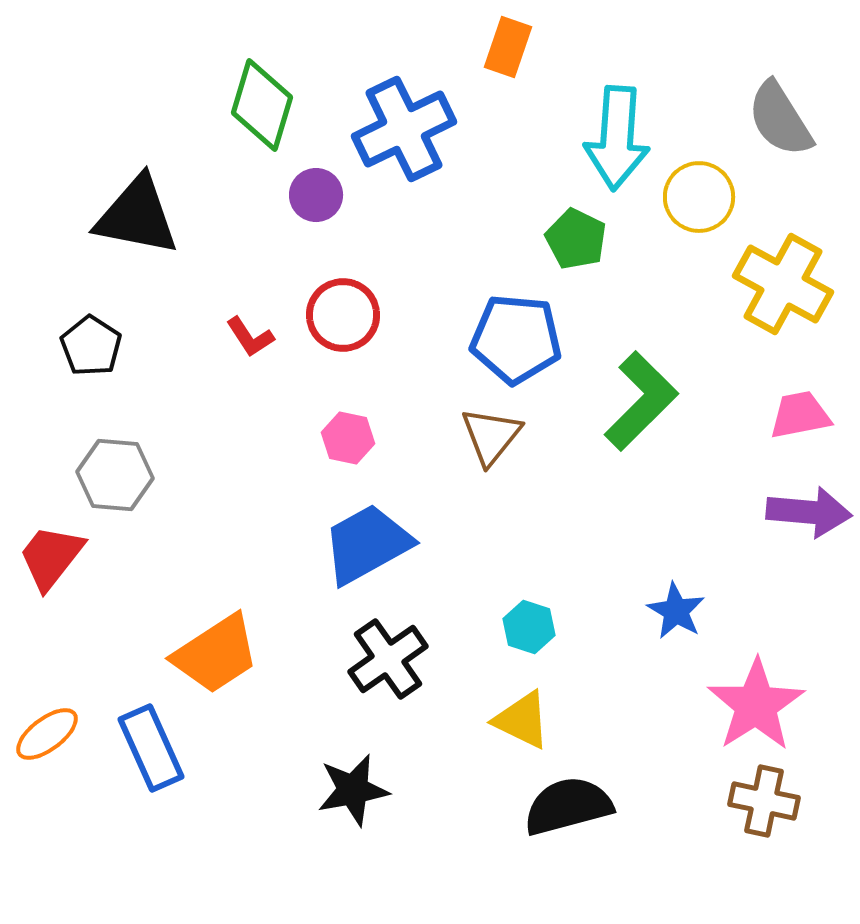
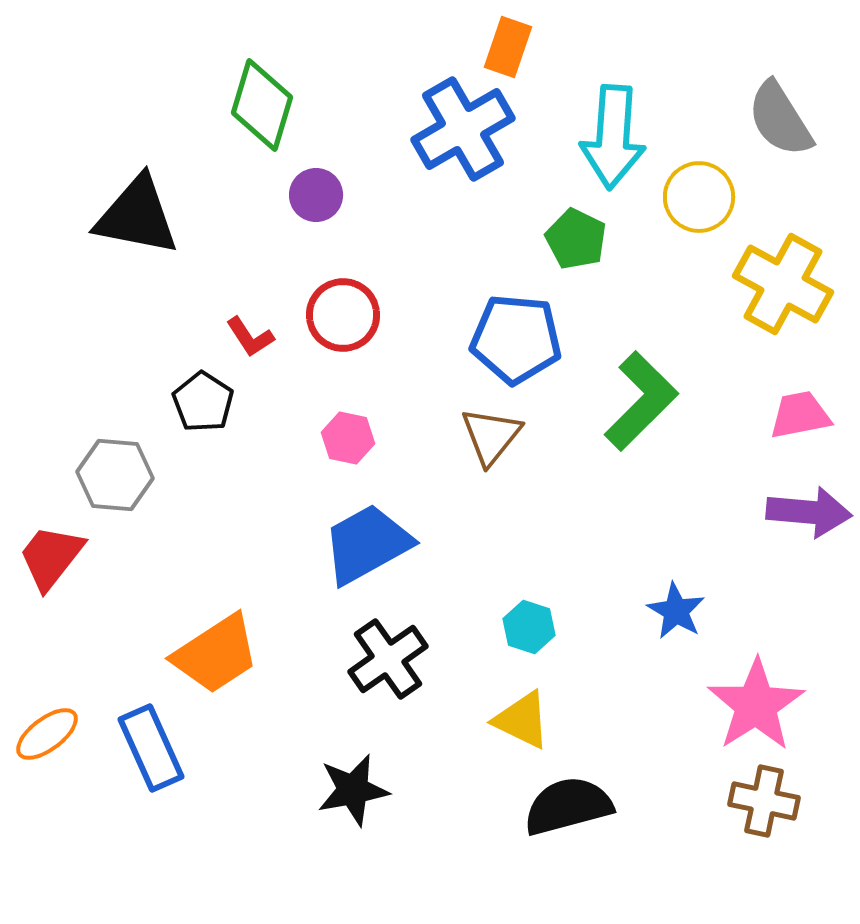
blue cross: moved 59 px right; rotated 4 degrees counterclockwise
cyan arrow: moved 4 px left, 1 px up
black pentagon: moved 112 px right, 56 px down
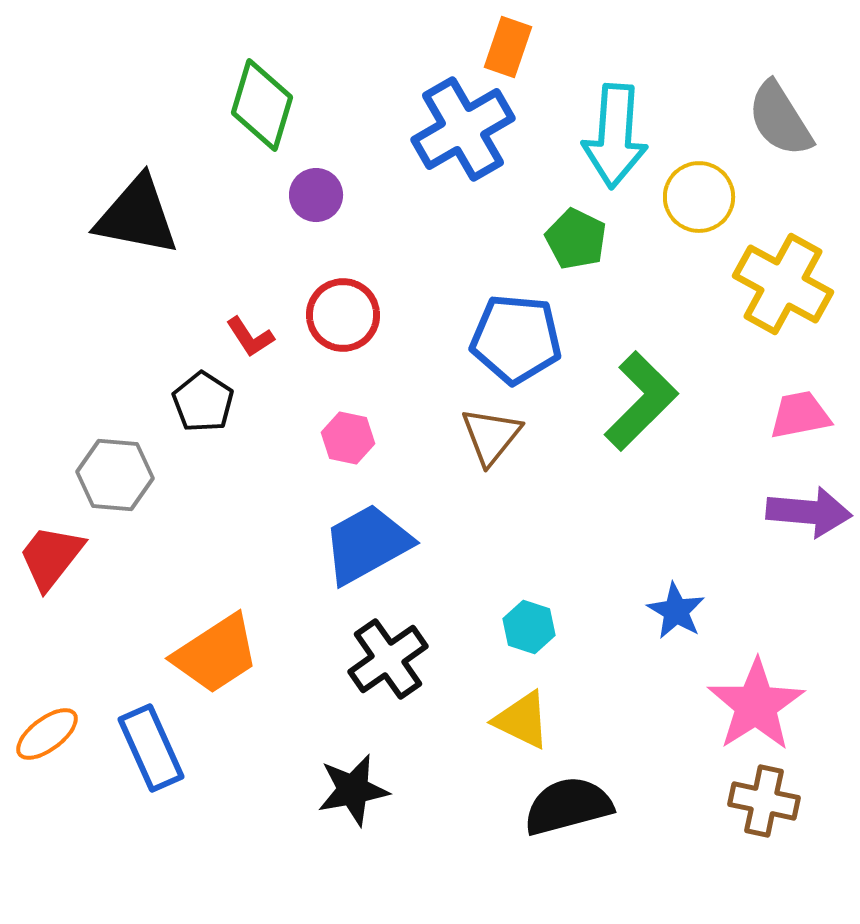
cyan arrow: moved 2 px right, 1 px up
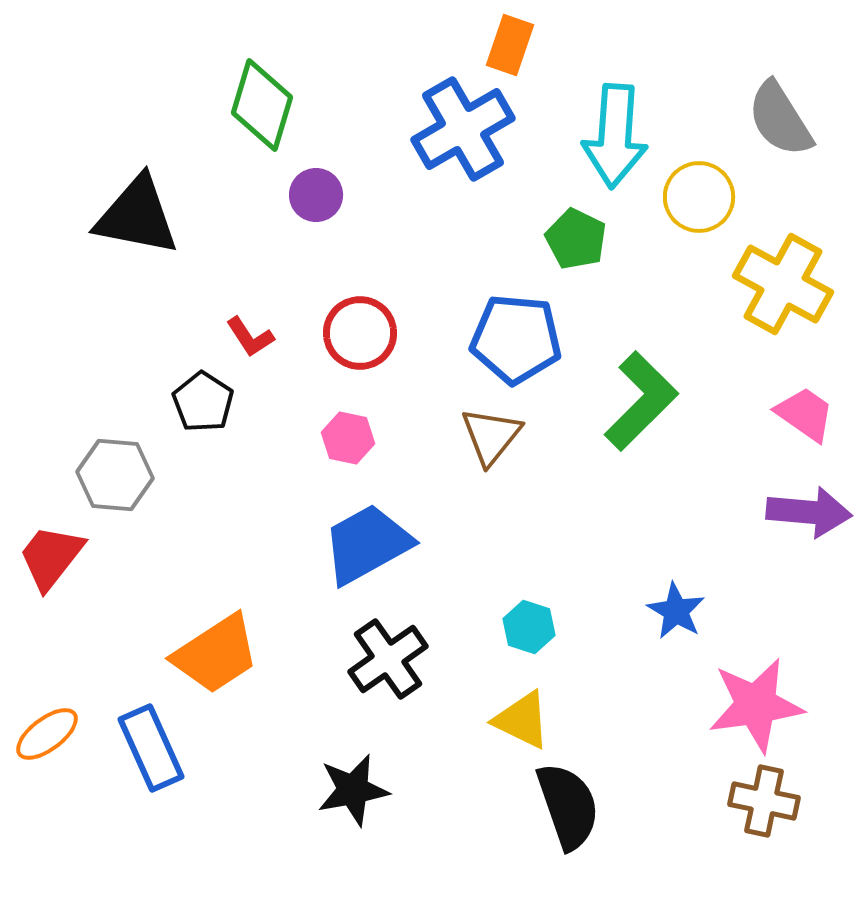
orange rectangle: moved 2 px right, 2 px up
red circle: moved 17 px right, 18 px down
pink trapezoid: moved 5 px right, 1 px up; rotated 46 degrees clockwise
pink star: rotated 24 degrees clockwise
black semicircle: rotated 86 degrees clockwise
